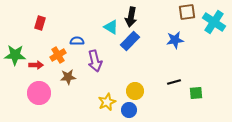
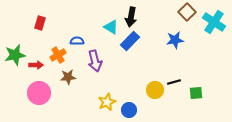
brown square: rotated 36 degrees counterclockwise
green star: rotated 15 degrees counterclockwise
yellow circle: moved 20 px right, 1 px up
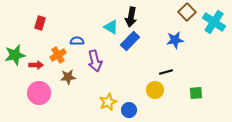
black line: moved 8 px left, 10 px up
yellow star: moved 1 px right
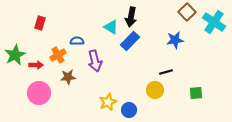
green star: rotated 15 degrees counterclockwise
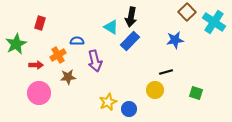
green star: moved 1 px right, 11 px up
green square: rotated 24 degrees clockwise
blue circle: moved 1 px up
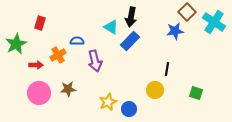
blue star: moved 9 px up
black line: moved 1 px right, 3 px up; rotated 64 degrees counterclockwise
brown star: moved 12 px down
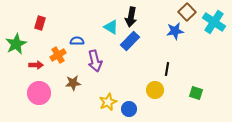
brown star: moved 5 px right, 6 px up
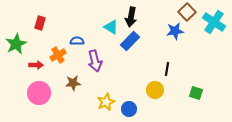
yellow star: moved 2 px left
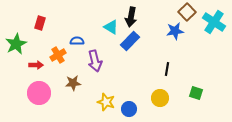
yellow circle: moved 5 px right, 8 px down
yellow star: rotated 30 degrees counterclockwise
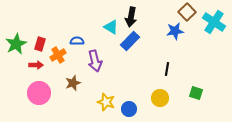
red rectangle: moved 21 px down
brown star: rotated 14 degrees counterclockwise
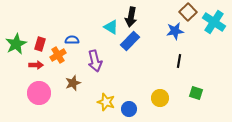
brown square: moved 1 px right
blue semicircle: moved 5 px left, 1 px up
black line: moved 12 px right, 8 px up
